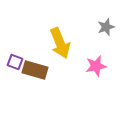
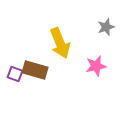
purple square: moved 12 px down
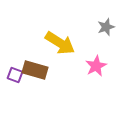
yellow arrow: rotated 36 degrees counterclockwise
pink star: rotated 15 degrees counterclockwise
purple square: moved 1 px down
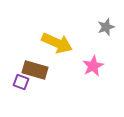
yellow arrow: moved 3 px left; rotated 8 degrees counterclockwise
pink star: moved 3 px left
purple square: moved 6 px right, 7 px down
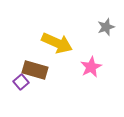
pink star: moved 2 px left, 1 px down
purple square: rotated 28 degrees clockwise
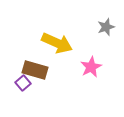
purple square: moved 2 px right, 1 px down
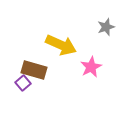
yellow arrow: moved 4 px right, 2 px down
brown rectangle: moved 1 px left
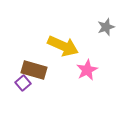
yellow arrow: moved 2 px right, 1 px down
pink star: moved 4 px left, 3 px down
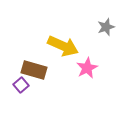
pink star: moved 2 px up
purple square: moved 2 px left, 2 px down
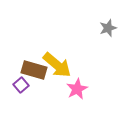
gray star: moved 2 px right, 1 px down
yellow arrow: moved 6 px left, 19 px down; rotated 16 degrees clockwise
pink star: moved 10 px left, 21 px down
